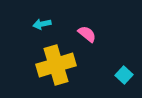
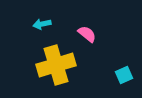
cyan square: rotated 24 degrees clockwise
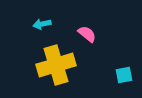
cyan square: rotated 12 degrees clockwise
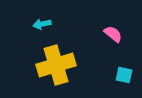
pink semicircle: moved 26 px right
cyan square: rotated 24 degrees clockwise
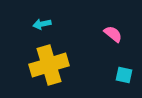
yellow cross: moved 7 px left
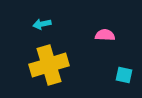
pink semicircle: moved 8 px left, 1 px down; rotated 36 degrees counterclockwise
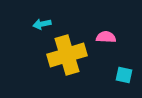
pink semicircle: moved 1 px right, 2 px down
yellow cross: moved 18 px right, 10 px up
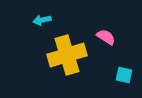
cyan arrow: moved 4 px up
pink semicircle: rotated 30 degrees clockwise
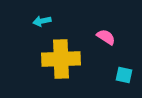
cyan arrow: moved 1 px down
yellow cross: moved 6 px left, 4 px down; rotated 15 degrees clockwise
